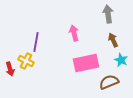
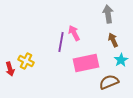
pink arrow: rotated 14 degrees counterclockwise
purple line: moved 25 px right
cyan star: rotated 16 degrees clockwise
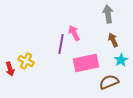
purple line: moved 2 px down
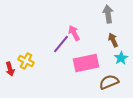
purple line: rotated 30 degrees clockwise
cyan star: moved 2 px up
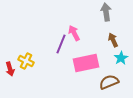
gray arrow: moved 2 px left, 2 px up
purple line: rotated 18 degrees counterclockwise
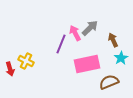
gray arrow: moved 16 px left, 16 px down; rotated 54 degrees clockwise
pink arrow: moved 1 px right
pink rectangle: moved 1 px right, 1 px down
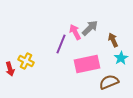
pink arrow: moved 1 px up
